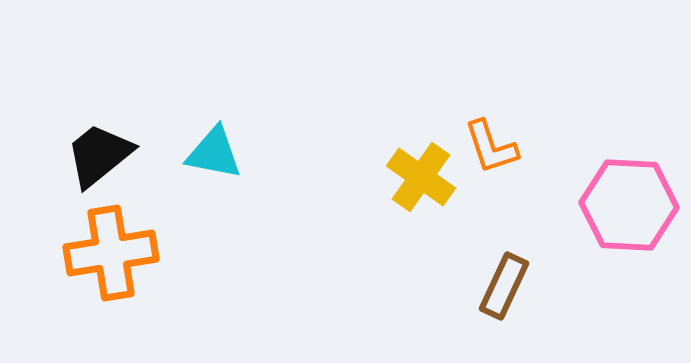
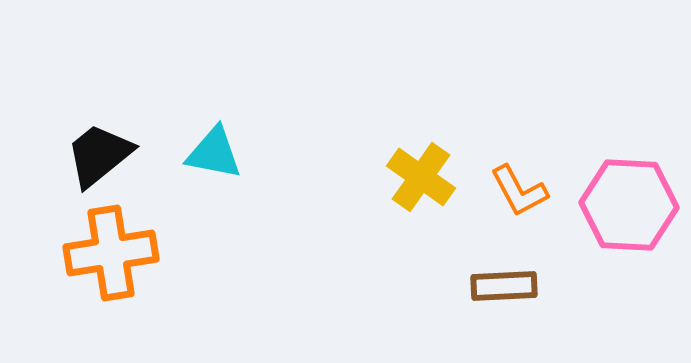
orange L-shape: moved 28 px right, 44 px down; rotated 10 degrees counterclockwise
brown rectangle: rotated 62 degrees clockwise
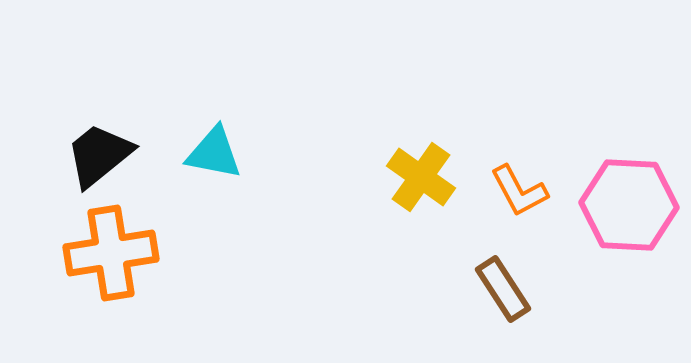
brown rectangle: moved 1 px left, 3 px down; rotated 60 degrees clockwise
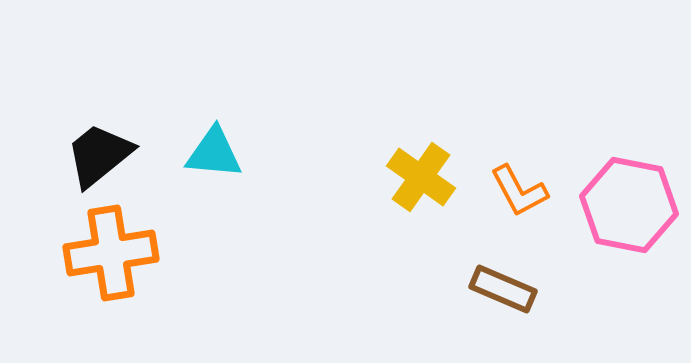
cyan triangle: rotated 6 degrees counterclockwise
pink hexagon: rotated 8 degrees clockwise
brown rectangle: rotated 34 degrees counterclockwise
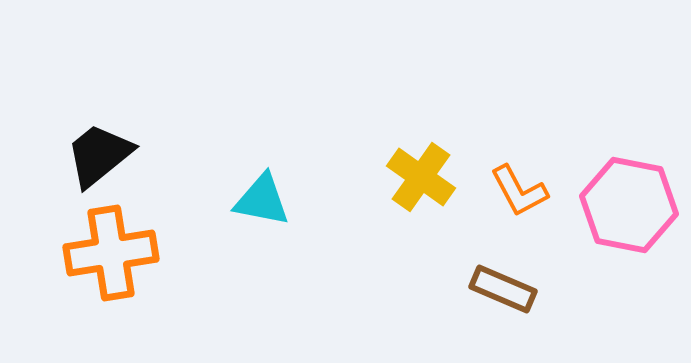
cyan triangle: moved 48 px right, 47 px down; rotated 6 degrees clockwise
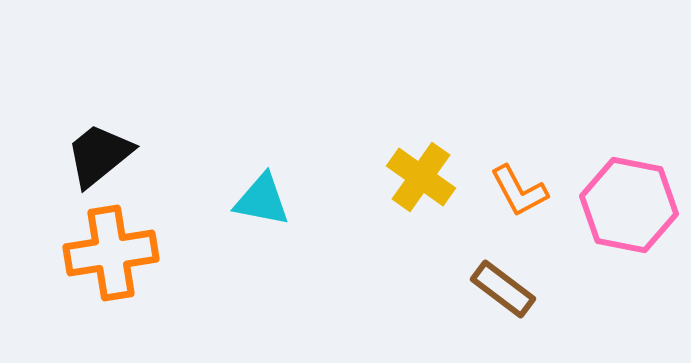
brown rectangle: rotated 14 degrees clockwise
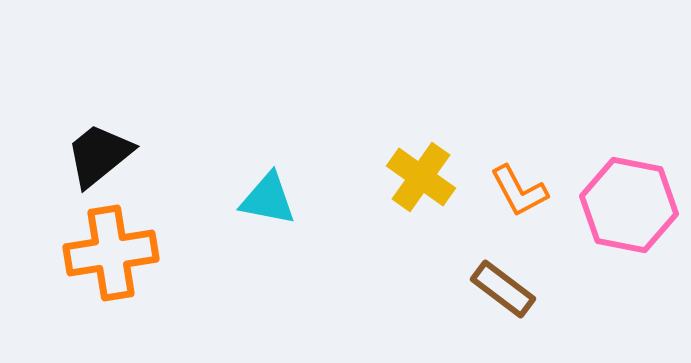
cyan triangle: moved 6 px right, 1 px up
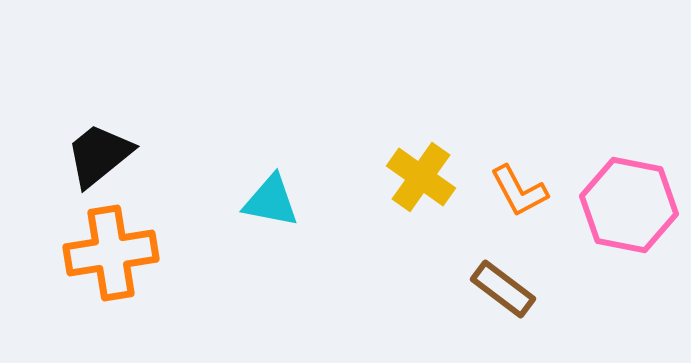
cyan triangle: moved 3 px right, 2 px down
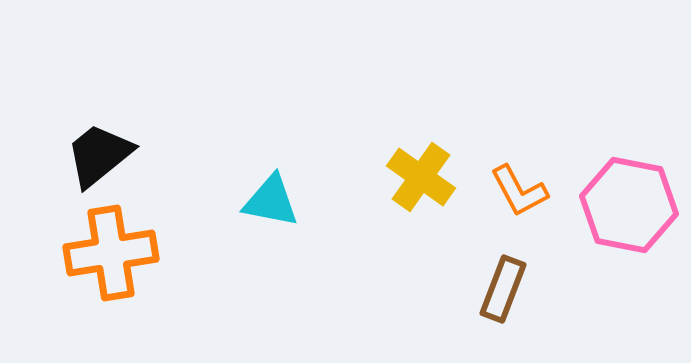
brown rectangle: rotated 74 degrees clockwise
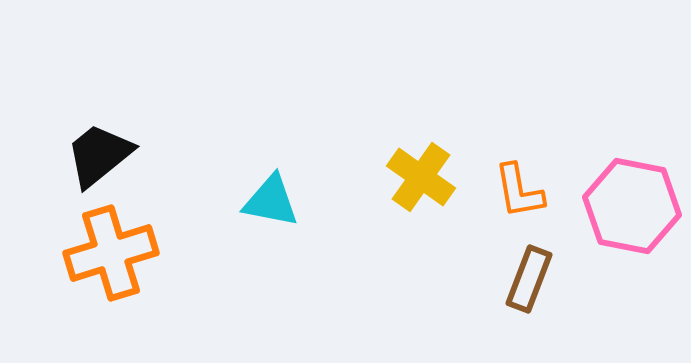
orange L-shape: rotated 18 degrees clockwise
pink hexagon: moved 3 px right, 1 px down
orange cross: rotated 8 degrees counterclockwise
brown rectangle: moved 26 px right, 10 px up
